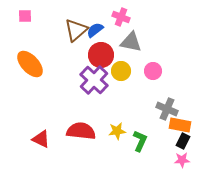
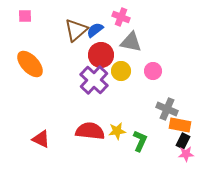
red semicircle: moved 9 px right
pink star: moved 4 px right, 6 px up
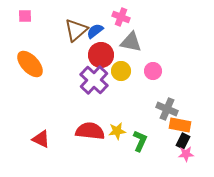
blue semicircle: moved 1 px down
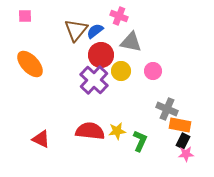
pink cross: moved 2 px left, 1 px up
brown triangle: rotated 10 degrees counterclockwise
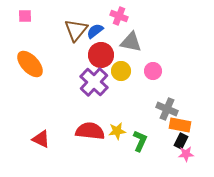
purple cross: moved 2 px down
black rectangle: moved 2 px left
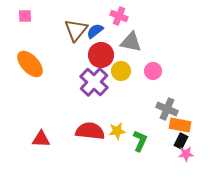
red triangle: rotated 24 degrees counterclockwise
